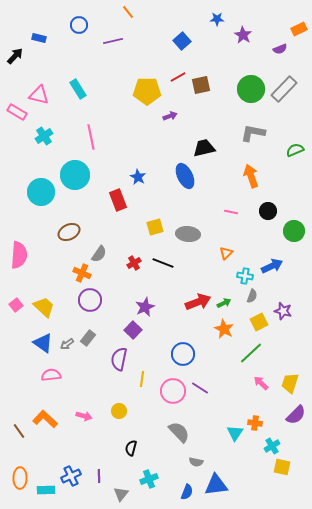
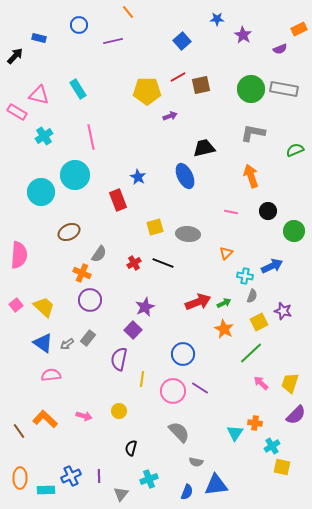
gray rectangle at (284, 89): rotated 56 degrees clockwise
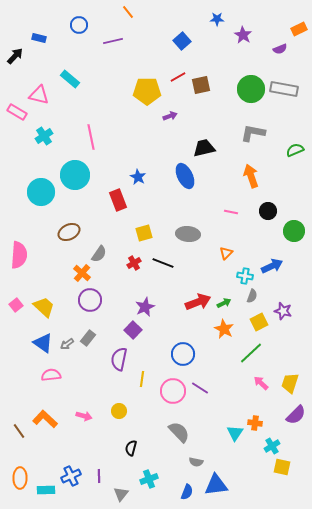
cyan rectangle at (78, 89): moved 8 px left, 10 px up; rotated 18 degrees counterclockwise
yellow square at (155, 227): moved 11 px left, 6 px down
orange cross at (82, 273): rotated 18 degrees clockwise
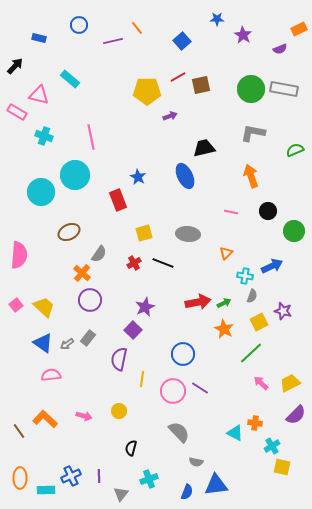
orange line at (128, 12): moved 9 px right, 16 px down
black arrow at (15, 56): moved 10 px down
cyan cross at (44, 136): rotated 36 degrees counterclockwise
red arrow at (198, 302): rotated 10 degrees clockwise
yellow trapezoid at (290, 383): rotated 45 degrees clockwise
cyan triangle at (235, 433): rotated 36 degrees counterclockwise
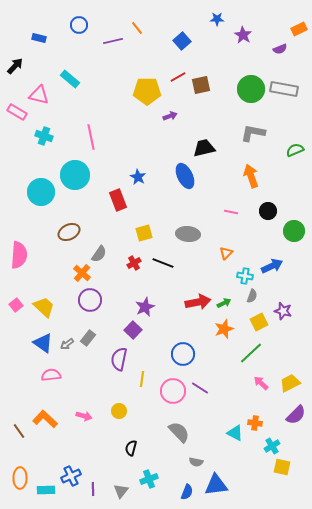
orange star at (224, 329): rotated 24 degrees clockwise
purple line at (99, 476): moved 6 px left, 13 px down
gray triangle at (121, 494): moved 3 px up
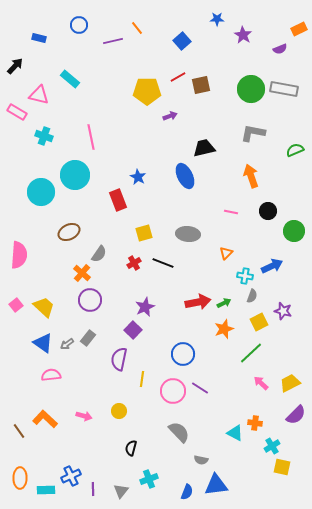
gray semicircle at (196, 462): moved 5 px right, 2 px up
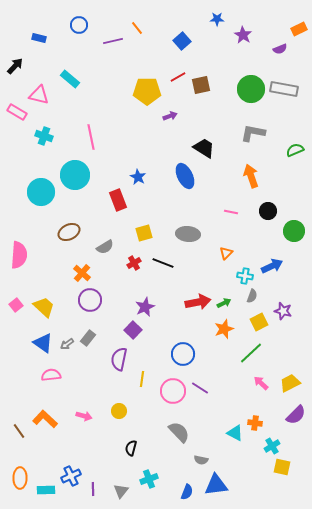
black trapezoid at (204, 148): rotated 45 degrees clockwise
gray semicircle at (99, 254): moved 6 px right, 7 px up; rotated 24 degrees clockwise
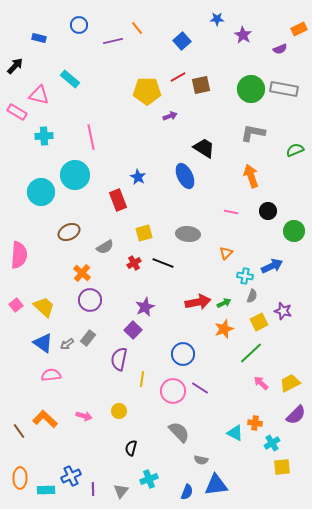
cyan cross at (44, 136): rotated 24 degrees counterclockwise
cyan cross at (272, 446): moved 3 px up
yellow square at (282, 467): rotated 18 degrees counterclockwise
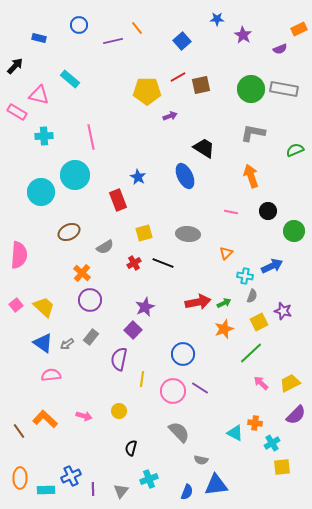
gray rectangle at (88, 338): moved 3 px right, 1 px up
